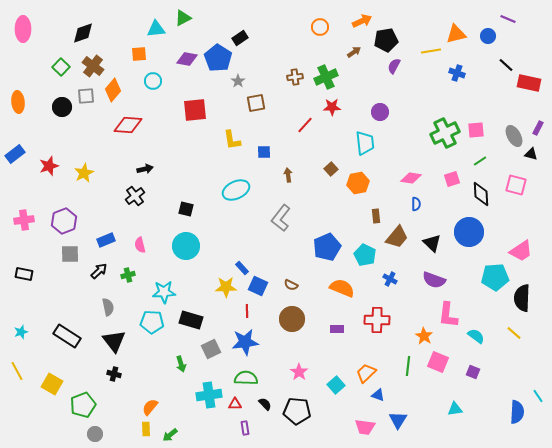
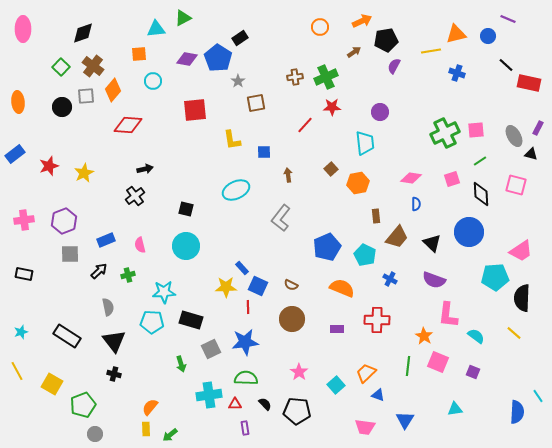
red line at (247, 311): moved 1 px right, 4 px up
blue triangle at (398, 420): moved 7 px right
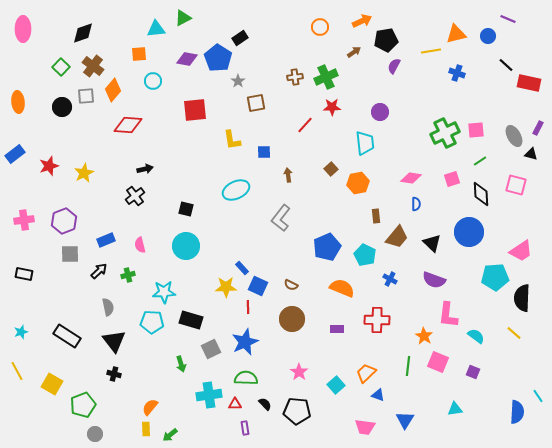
blue star at (245, 342): rotated 16 degrees counterclockwise
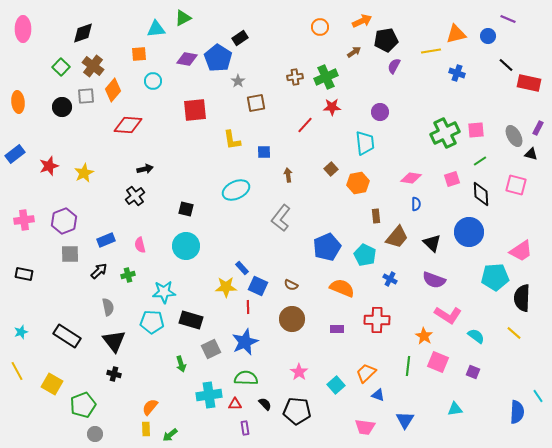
pink L-shape at (448, 315): rotated 64 degrees counterclockwise
